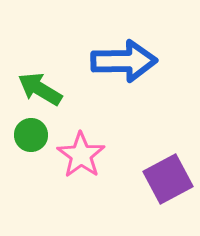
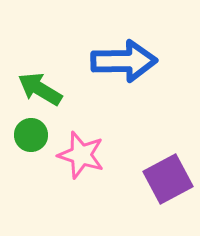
pink star: rotated 18 degrees counterclockwise
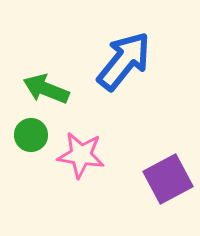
blue arrow: rotated 50 degrees counterclockwise
green arrow: moved 6 px right; rotated 9 degrees counterclockwise
pink star: rotated 9 degrees counterclockwise
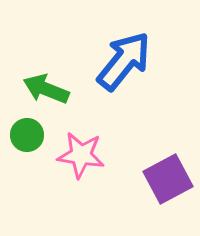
green circle: moved 4 px left
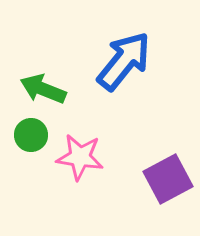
green arrow: moved 3 px left
green circle: moved 4 px right
pink star: moved 1 px left, 2 px down
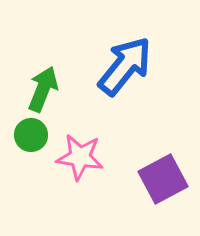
blue arrow: moved 1 px right, 5 px down
green arrow: rotated 90 degrees clockwise
purple square: moved 5 px left
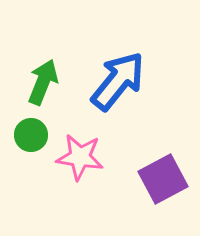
blue arrow: moved 7 px left, 15 px down
green arrow: moved 7 px up
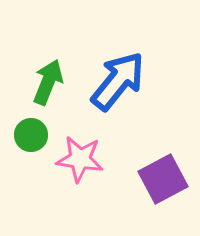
green arrow: moved 5 px right
pink star: moved 2 px down
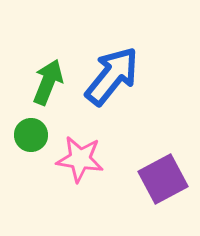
blue arrow: moved 6 px left, 5 px up
